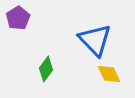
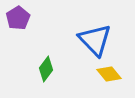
yellow diamond: rotated 15 degrees counterclockwise
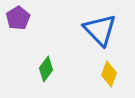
blue triangle: moved 5 px right, 10 px up
yellow diamond: rotated 60 degrees clockwise
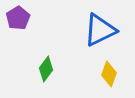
blue triangle: rotated 48 degrees clockwise
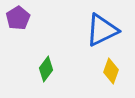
blue triangle: moved 2 px right
yellow diamond: moved 2 px right, 3 px up
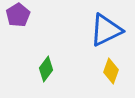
purple pentagon: moved 3 px up
blue triangle: moved 4 px right
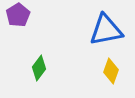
blue triangle: rotated 15 degrees clockwise
green diamond: moved 7 px left, 1 px up
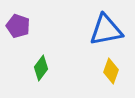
purple pentagon: moved 11 px down; rotated 20 degrees counterclockwise
green diamond: moved 2 px right
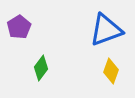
purple pentagon: moved 1 px right, 1 px down; rotated 20 degrees clockwise
blue triangle: rotated 9 degrees counterclockwise
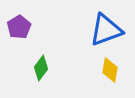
yellow diamond: moved 1 px left, 1 px up; rotated 10 degrees counterclockwise
